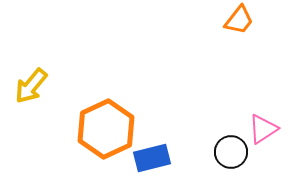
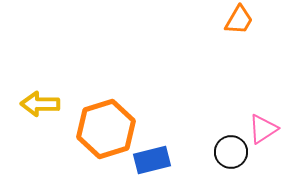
orange trapezoid: rotated 8 degrees counterclockwise
yellow arrow: moved 9 px right, 18 px down; rotated 51 degrees clockwise
orange hexagon: rotated 8 degrees clockwise
blue rectangle: moved 2 px down
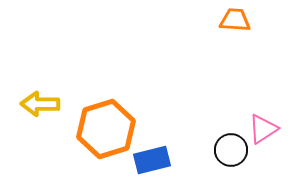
orange trapezoid: moved 4 px left; rotated 116 degrees counterclockwise
black circle: moved 2 px up
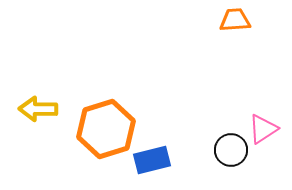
orange trapezoid: rotated 8 degrees counterclockwise
yellow arrow: moved 2 px left, 5 px down
